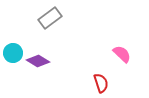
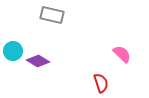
gray rectangle: moved 2 px right, 3 px up; rotated 50 degrees clockwise
cyan circle: moved 2 px up
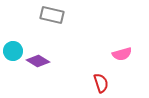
pink semicircle: rotated 120 degrees clockwise
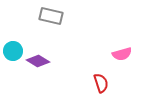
gray rectangle: moved 1 px left, 1 px down
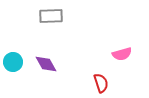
gray rectangle: rotated 15 degrees counterclockwise
cyan circle: moved 11 px down
purple diamond: moved 8 px right, 3 px down; rotated 30 degrees clockwise
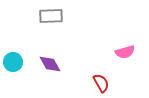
pink semicircle: moved 3 px right, 2 px up
purple diamond: moved 4 px right
red semicircle: rotated 12 degrees counterclockwise
